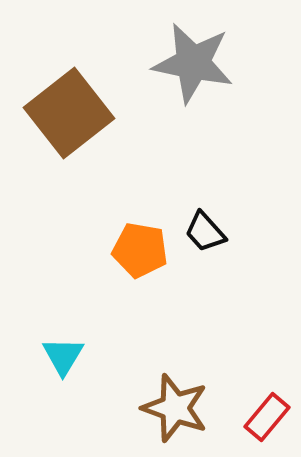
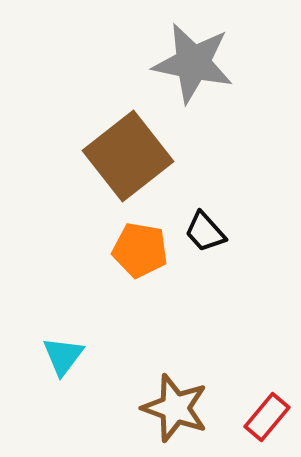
brown square: moved 59 px right, 43 px down
cyan triangle: rotated 6 degrees clockwise
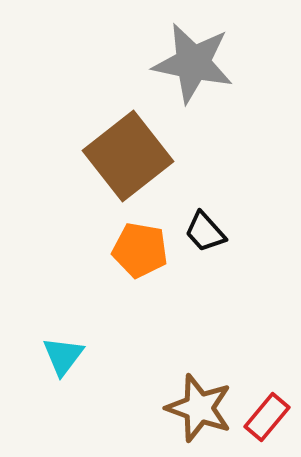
brown star: moved 24 px right
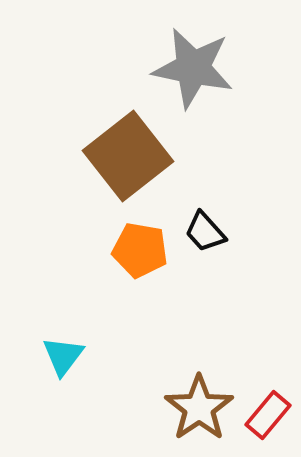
gray star: moved 5 px down
brown star: rotated 18 degrees clockwise
red rectangle: moved 1 px right, 2 px up
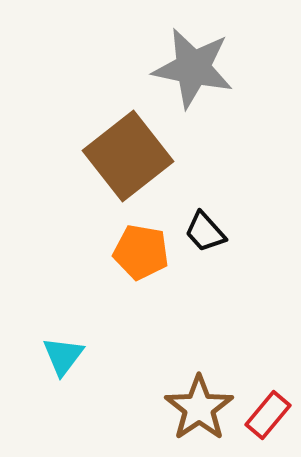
orange pentagon: moved 1 px right, 2 px down
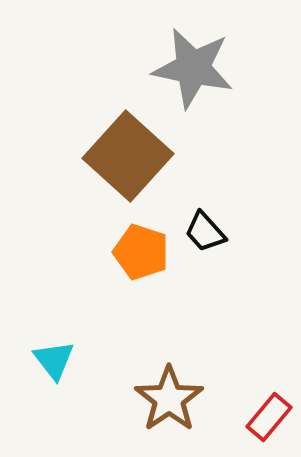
brown square: rotated 10 degrees counterclockwise
orange pentagon: rotated 8 degrees clockwise
cyan triangle: moved 9 px left, 4 px down; rotated 15 degrees counterclockwise
brown star: moved 30 px left, 9 px up
red rectangle: moved 1 px right, 2 px down
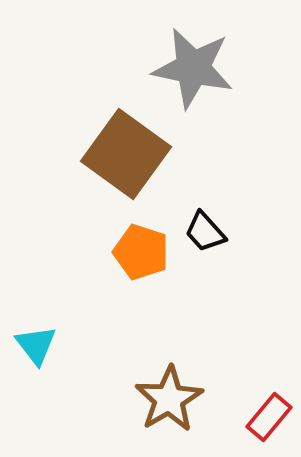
brown square: moved 2 px left, 2 px up; rotated 6 degrees counterclockwise
cyan triangle: moved 18 px left, 15 px up
brown star: rotated 4 degrees clockwise
